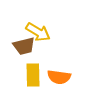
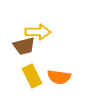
yellow arrow: rotated 30 degrees counterclockwise
yellow rectangle: moved 1 px left, 1 px down; rotated 25 degrees counterclockwise
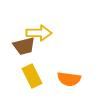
yellow arrow: moved 1 px right, 1 px down
orange semicircle: moved 10 px right, 2 px down
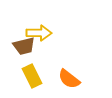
orange semicircle: rotated 30 degrees clockwise
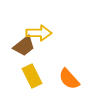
brown trapezoid: rotated 25 degrees counterclockwise
orange semicircle: rotated 10 degrees clockwise
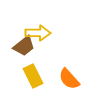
yellow arrow: moved 1 px left
yellow rectangle: moved 1 px right
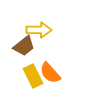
yellow arrow: moved 1 px right, 3 px up
orange semicircle: moved 19 px left, 6 px up
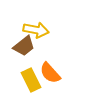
yellow arrow: moved 3 px left; rotated 10 degrees clockwise
yellow rectangle: moved 2 px left, 4 px down
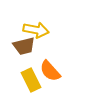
brown trapezoid: rotated 25 degrees clockwise
orange semicircle: moved 2 px up
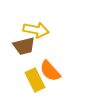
yellow rectangle: moved 4 px right
